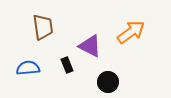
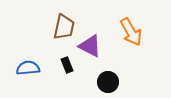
brown trapezoid: moved 21 px right; rotated 20 degrees clockwise
orange arrow: rotated 96 degrees clockwise
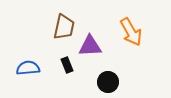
purple triangle: rotated 30 degrees counterclockwise
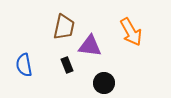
purple triangle: rotated 10 degrees clockwise
blue semicircle: moved 4 px left, 3 px up; rotated 95 degrees counterclockwise
black circle: moved 4 px left, 1 px down
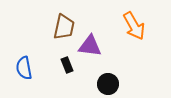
orange arrow: moved 3 px right, 6 px up
blue semicircle: moved 3 px down
black circle: moved 4 px right, 1 px down
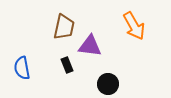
blue semicircle: moved 2 px left
